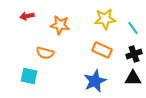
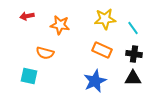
black cross: rotated 28 degrees clockwise
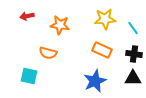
orange semicircle: moved 3 px right
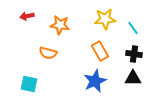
orange rectangle: moved 2 px left, 1 px down; rotated 36 degrees clockwise
cyan square: moved 8 px down
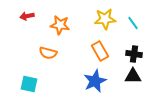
cyan line: moved 5 px up
black triangle: moved 2 px up
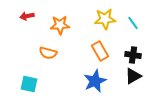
orange star: rotated 12 degrees counterclockwise
black cross: moved 1 px left, 1 px down
black triangle: rotated 30 degrees counterclockwise
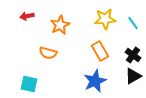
orange star: rotated 24 degrees counterclockwise
black cross: rotated 28 degrees clockwise
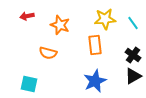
orange star: rotated 24 degrees counterclockwise
orange rectangle: moved 5 px left, 6 px up; rotated 24 degrees clockwise
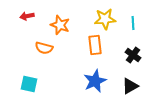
cyan line: rotated 32 degrees clockwise
orange semicircle: moved 4 px left, 5 px up
black triangle: moved 3 px left, 10 px down
